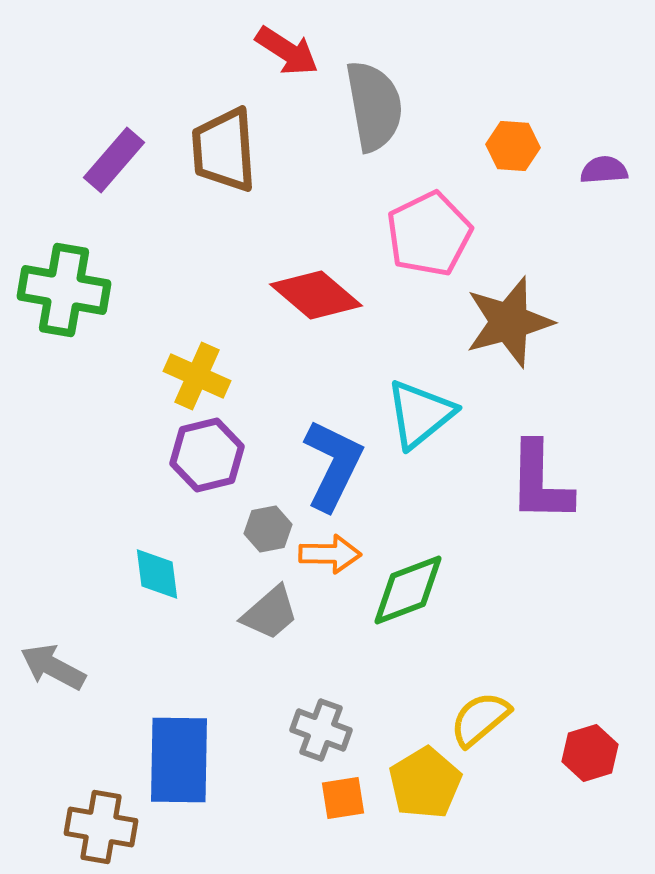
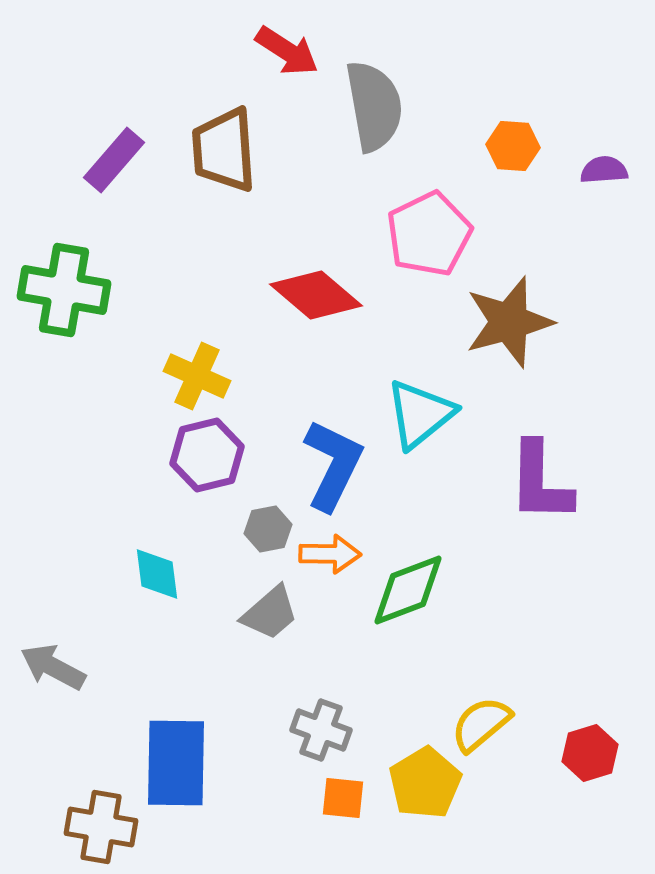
yellow semicircle: moved 1 px right, 5 px down
blue rectangle: moved 3 px left, 3 px down
orange square: rotated 15 degrees clockwise
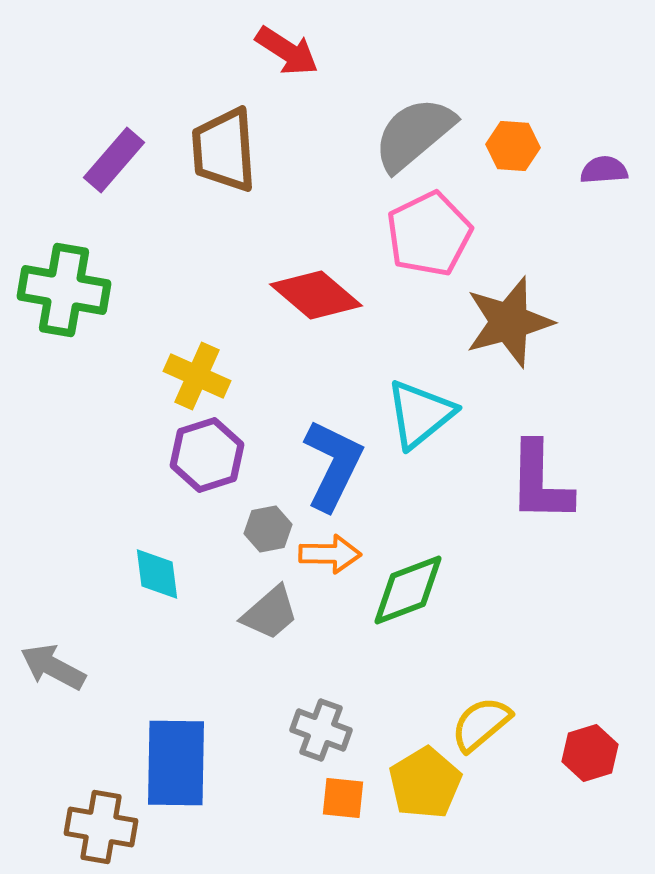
gray semicircle: moved 40 px right, 28 px down; rotated 120 degrees counterclockwise
purple hexagon: rotated 4 degrees counterclockwise
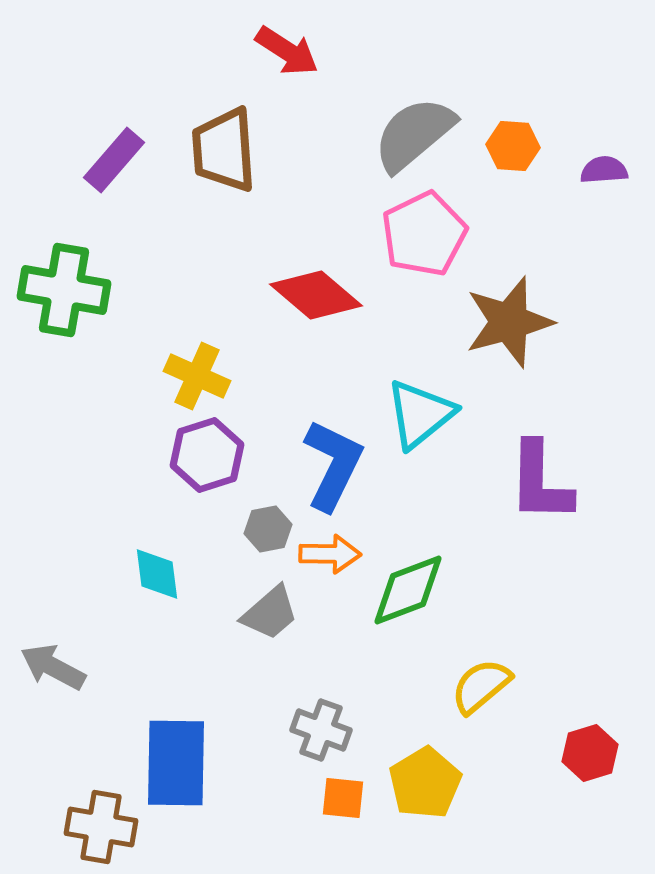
pink pentagon: moved 5 px left
yellow semicircle: moved 38 px up
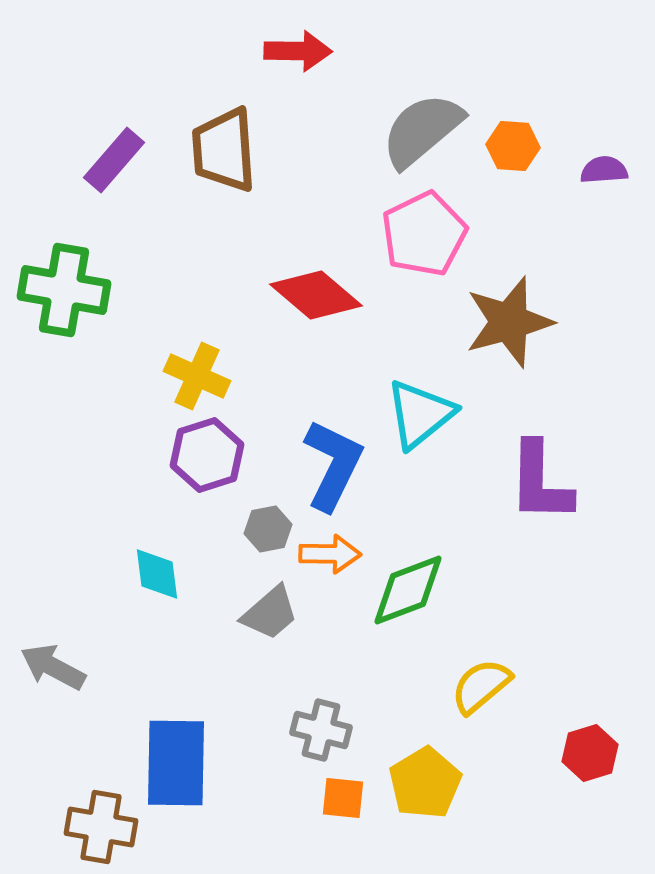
red arrow: moved 11 px right; rotated 32 degrees counterclockwise
gray semicircle: moved 8 px right, 4 px up
gray cross: rotated 6 degrees counterclockwise
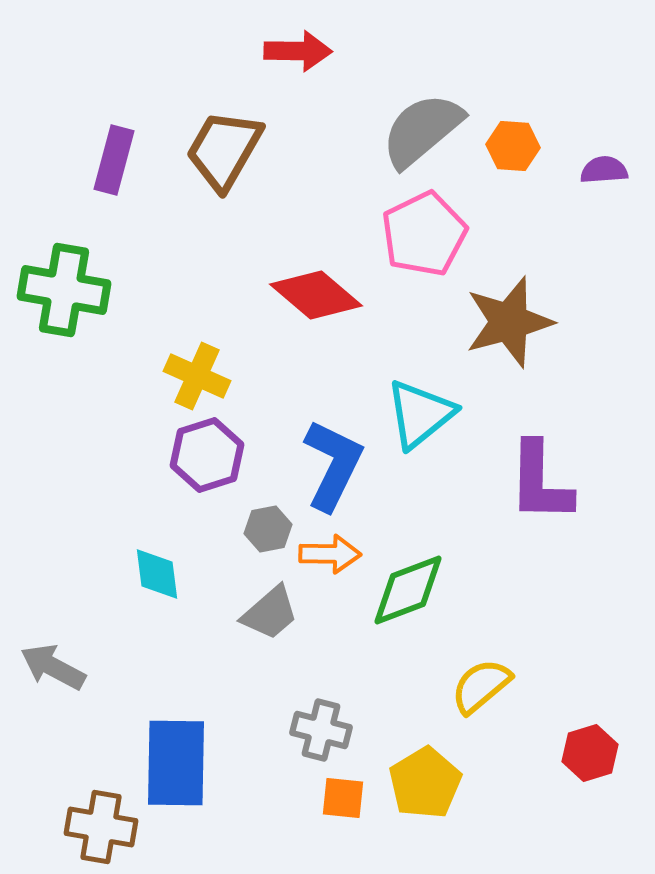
brown trapezoid: rotated 34 degrees clockwise
purple rectangle: rotated 26 degrees counterclockwise
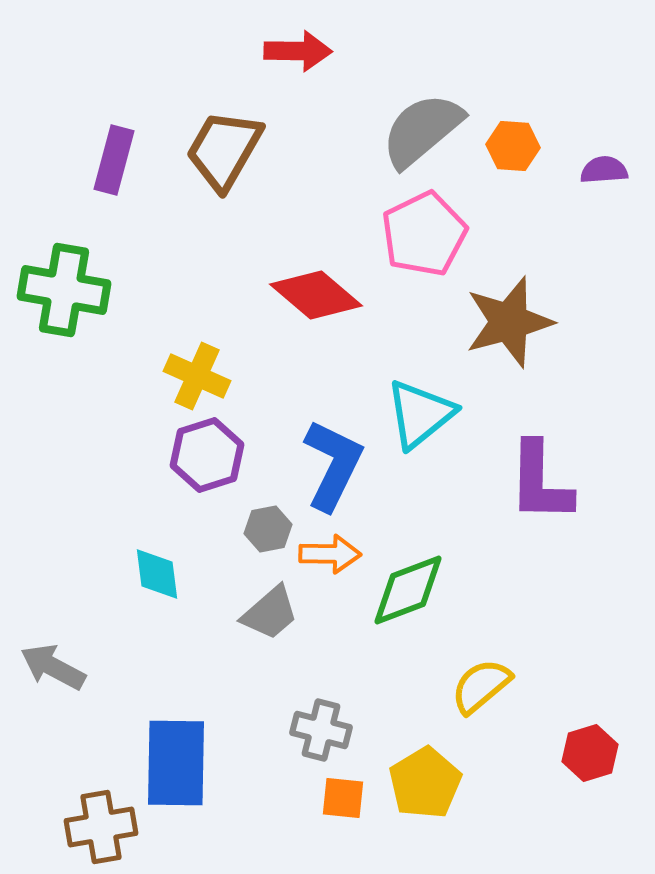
brown cross: rotated 20 degrees counterclockwise
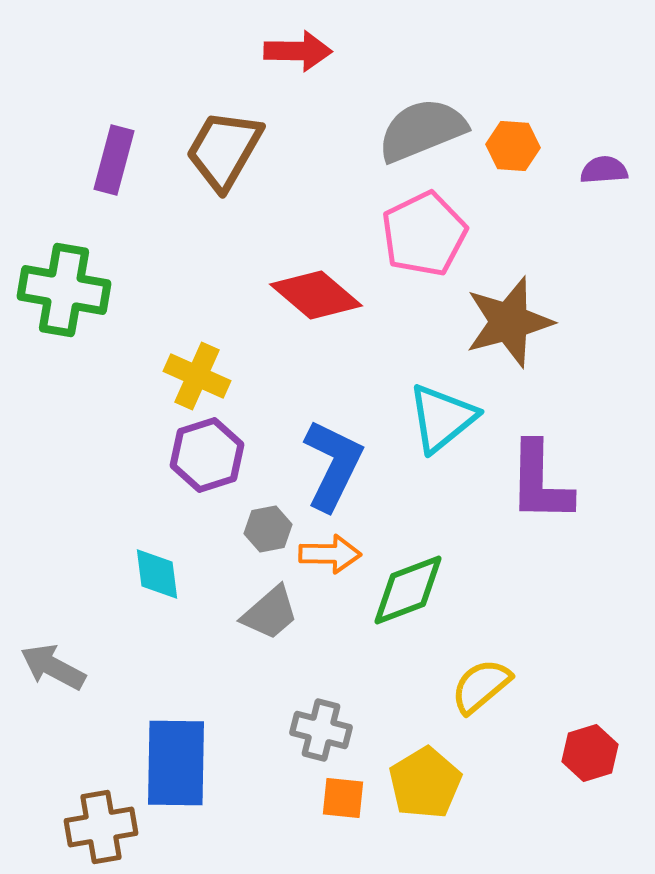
gray semicircle: rotated 18 degrees clockwise
cyan triangle: moved 22 px right, 4 px down
